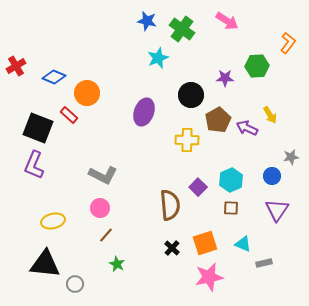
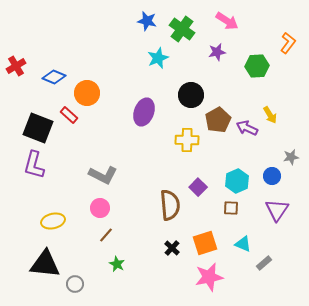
purple star: moved 8 px left, 26 px up; rotated 12 degrees counterclockwise
purple L-shape: rotated 8 degrees counterclockwise
cyan hexagon: moved 6 px right, 1 px down
gray rectangle: rotated 28 degrees counterclockwise
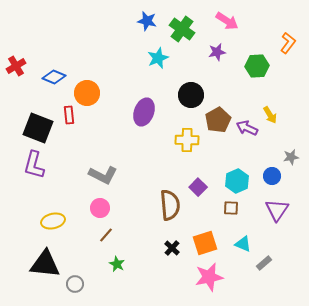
red rectangle: rotated 42 degrees clockwise
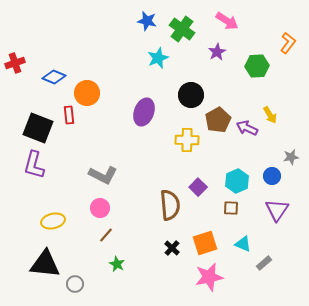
purple star: rotated 18 degrees counterclockwise
red cross: moved 1 px left, 3 px up; rotated 12 degrees clockwise
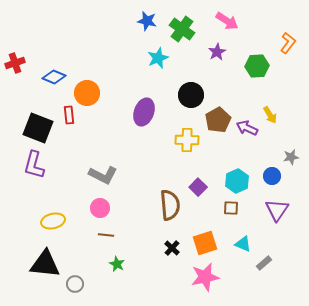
brown line: rotated 56 degrees clockwise
pink star: moved 4 px left
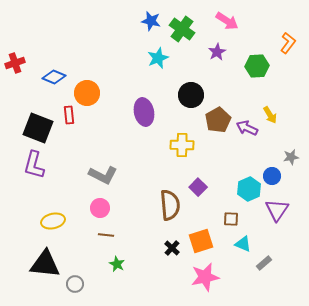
blue star: moved 4 px right
purple ellipse: rotated 32 degrees counterclockwise
yellow cross: moved 5 px left, 5 px down
cyan hexagon: moved 12 px right, 8 px down
brown square: moved 11 px down
orange square: moved 4 px left, 2 px up
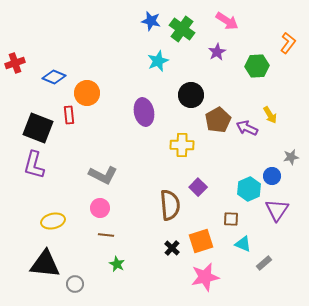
cyan star: moved 3 px down
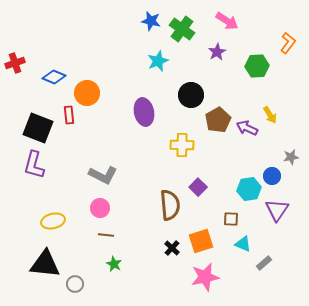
cyan hexagon: rotated 15 degrees clockwise
green star: moved 3 px left
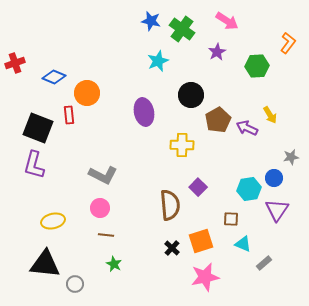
blue circle: moved 2 px right, 2 px down
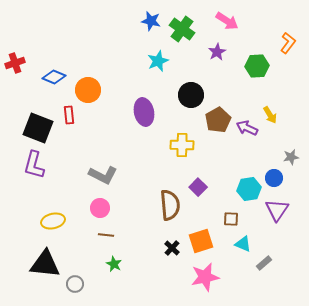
orange circle: moved 1 px right, 3 px up
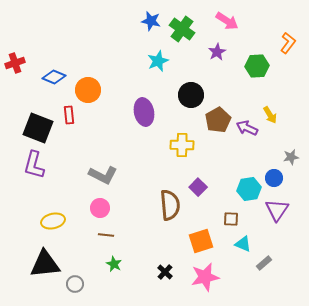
black cross: moved 7 px left, 24 px down
black triangle: rotated 12 degrees counterclockwise
